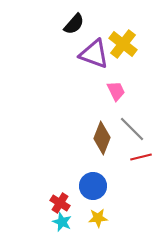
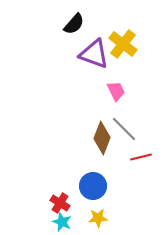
gray line: moved 8 px left
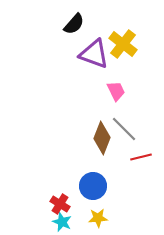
red cross: moved 1 px down
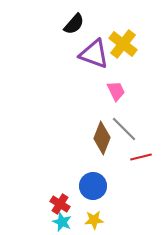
yellow star: moved 4 px left, 2 px down
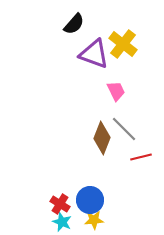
blue circle: moved 3 px left, 14 px down
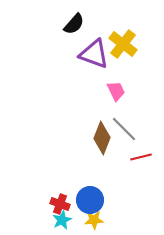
red cross: rotated 12 degrees counterclockwise
cyan star: moved 2 px up; rotated 24 degrees clockwise
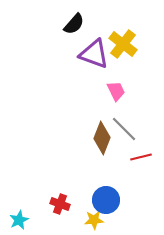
blue circle: moved 16 px right
cyan star: moved 43 px left
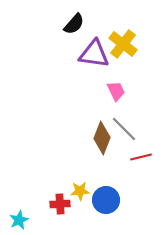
purple triangle: rotated 12 degrees counterclockwise
red cross: rotated 24 degrees counterclockwise
yellow star: moved 14 px left, 29 px up
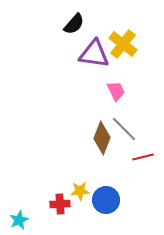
red line: moved 2 px right
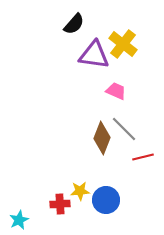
purple triangle: moved 1 px down
pink trapezoid: rotated 40 degrees counterclockwise
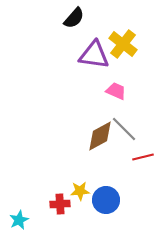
black semicircle: moved 6 px up
brown diamond: moved 2 px left, 2 px up; rotated 40 degrees clockwise
